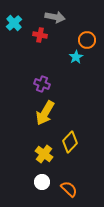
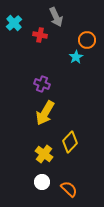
gray arrow: moved 1 px right; rotated 54 degrees clockwise
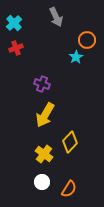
red cross: moved 24 px left, 13 px down; rotated 32 degrees counterclockwise
yellow arrow: moved 2 px down
orange semicircle: rotated 78 degrees clockwise
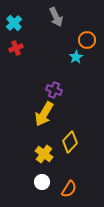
purple cross: moved 12 px right, 6 px down
yellow arrow: moved 1 px left, 1 px up
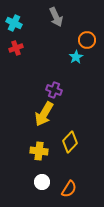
cyan cross: rotated 21 degrees counterclockwise
yellow cross: moved 5 px left, 3 px up; rotated 30 degrees counterclockwise
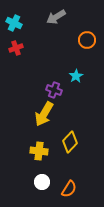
gray arrow: rotated 84 degrees clockwise
cyan star: moved 19 px down
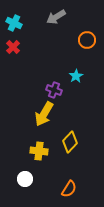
red cross: moved 3 px left, 1 px up; rotated 24 degrees counterclockwise
white circle: moved 17 px left, 3 px up
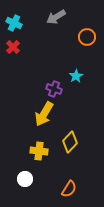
orange circle: moved 3 px up
purple cross: moved 1 px up
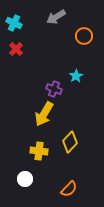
orange circle: moved 3 px left, 1 px up
red cross: moved 3 px right, 2 px down
orange semicircle: rotated 12 degrees clockwise
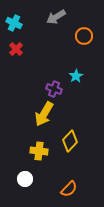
yellow diamond: moved 1 px up
